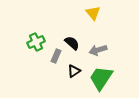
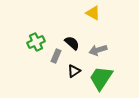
yellow triangle: rotated 21 degrees counterclockwise
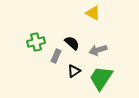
green cross: rotated 12 degrees clockwise
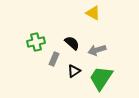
gray arrow: moved 1 px left
gray rectangle: moved 2 px left, 3 px down
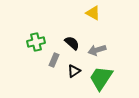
gray rectangle: moved 1 px down
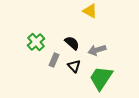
yellow triangle: moved 3 px left, 2 px up
green cross: rotated 30 degrees counterclockwise
black triangle: moved 5 px up; rotated 40 degrees counterclockwise
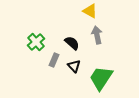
gray arrow: moved 15 px up; rotated 96 degrees clockwise
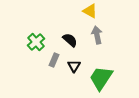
black semicircle: moved 2 px left, 3 px up
black triangle: rotated 16 degrees clockwise
